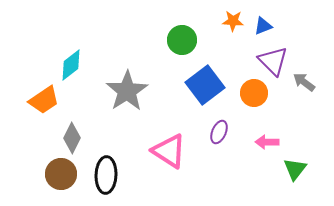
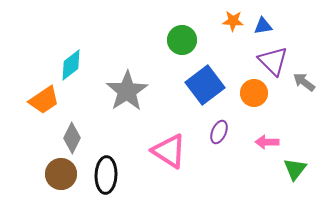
blue triangle: rotated 12 degrees clockwise
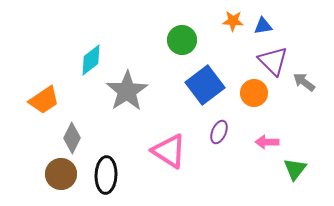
cyan diamond: moved 20 px right, 5 px up
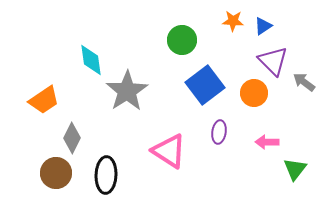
blue triangle: rotated 24 degrees counterclockwise
cyan diamond: rotated 60 degrees counterclockwise
purple ellipse: rotated 15 degrees counterclockwise
brown circle: moved 5 px left, 1 px up
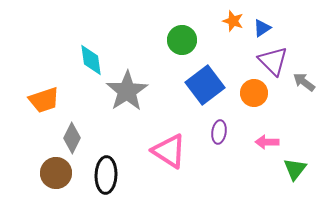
orange star: rotated 15 degrees clockwise
blue triangle: moved 1 px left, 2 px down
orange trapezoid: rotated 16 degrees clockwise
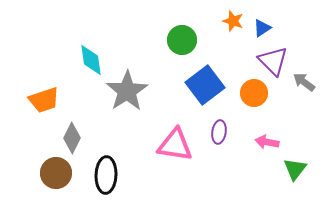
pink arrow: rotated 10 degrees clockwise
pink triangle: moved 6 px right, 6 px up; rotated 24 degrees counterclockwise
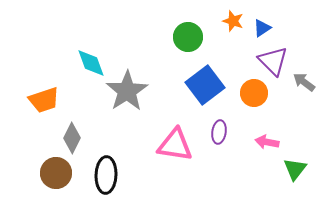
green circle: moved 6 px right, 3 px up
cyan diamond: moved 3 px down; rotated 12 degrees counterclockwise
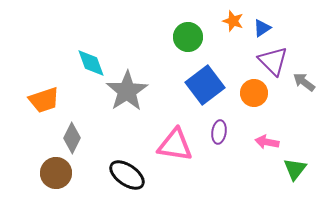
black ellipse: moved 21 px right; rotated 57 degrees counterclockwise
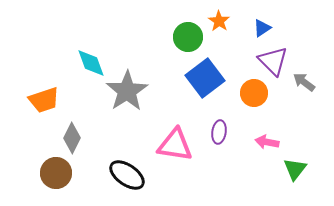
orange star: moved 14 px left; rotated 15 degrees clockwise
blue square: moved 7 px up
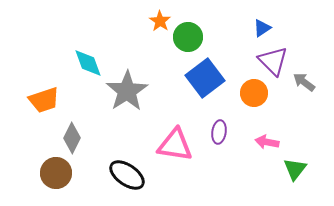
orange star: moved 59 px left
cyan diamond: moved 3 px left
